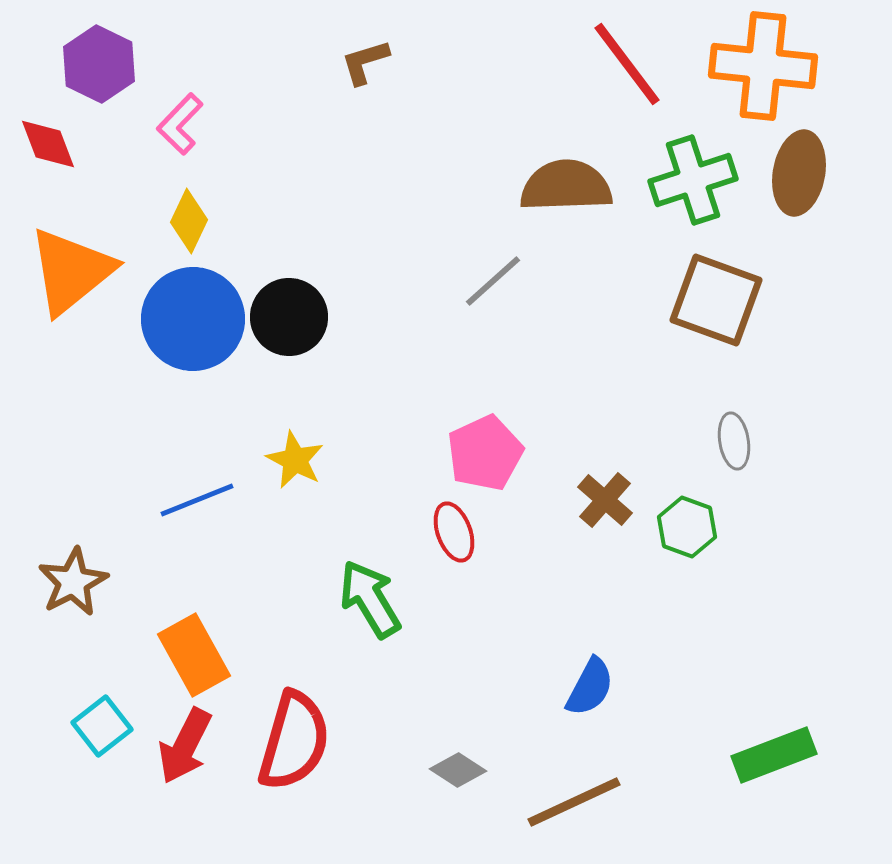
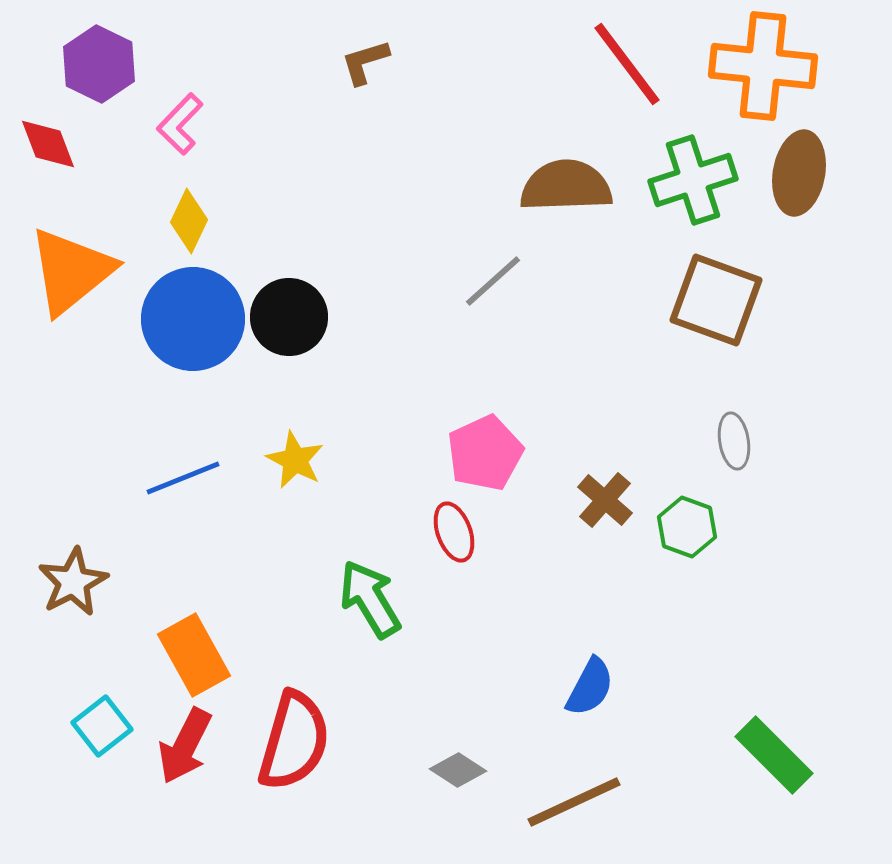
blue line: moved 14 px left, 22 px up
green rectangle: rotated 66 degrees clockwise
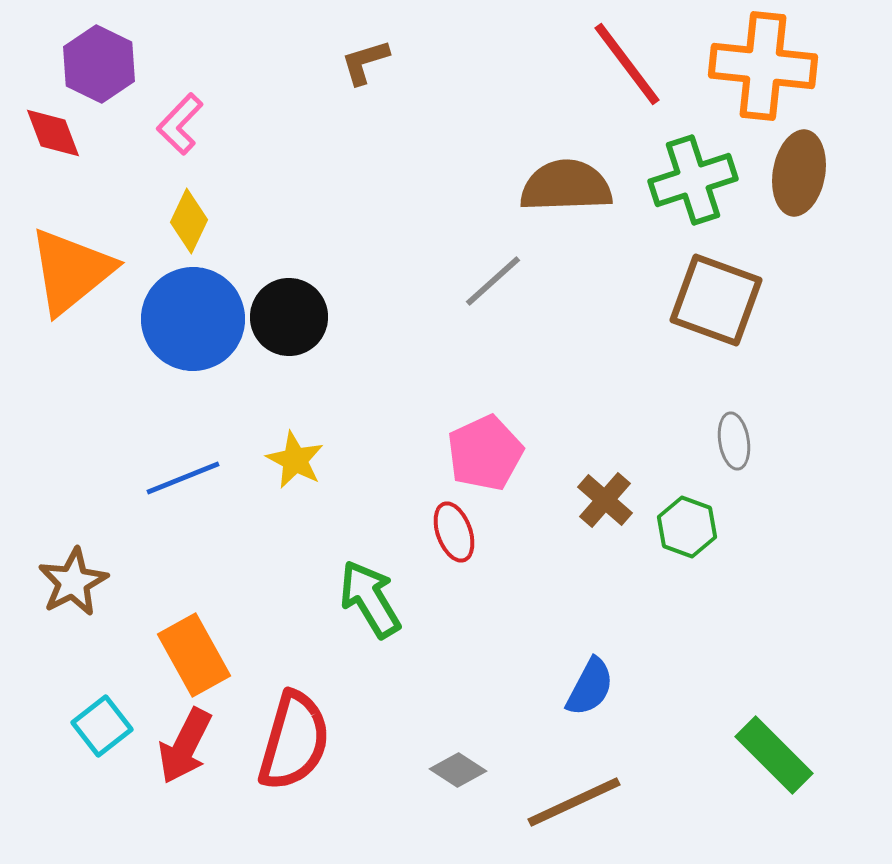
red diamond: moved 5 px right, 11 px up
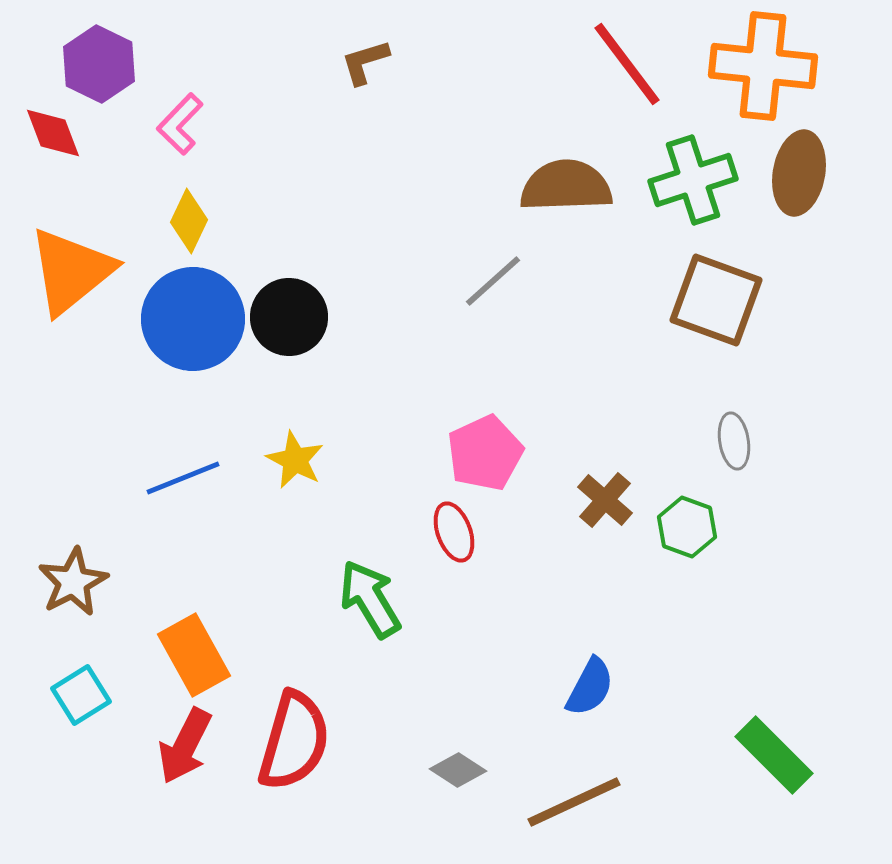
cyan square: moved 21 px left, 31 px up; rotated 6 degrees clockwise
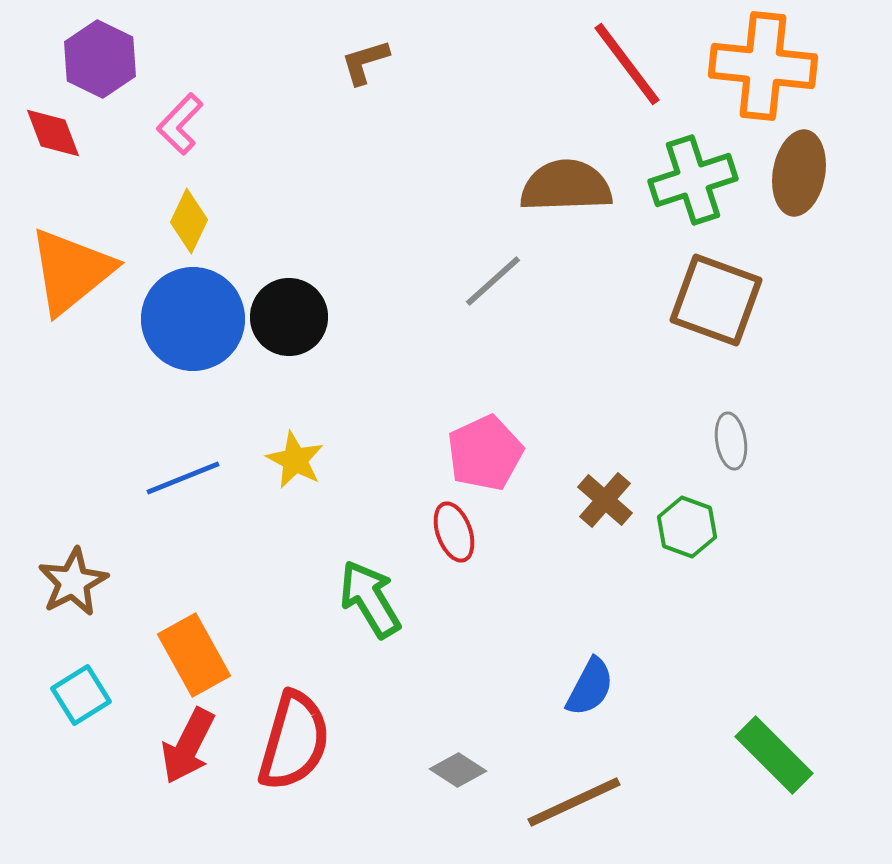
purple hexagon: moved 1 px right, 5 px up
gray ellipse: moved 3 px left
red arrow: moved 3 px right
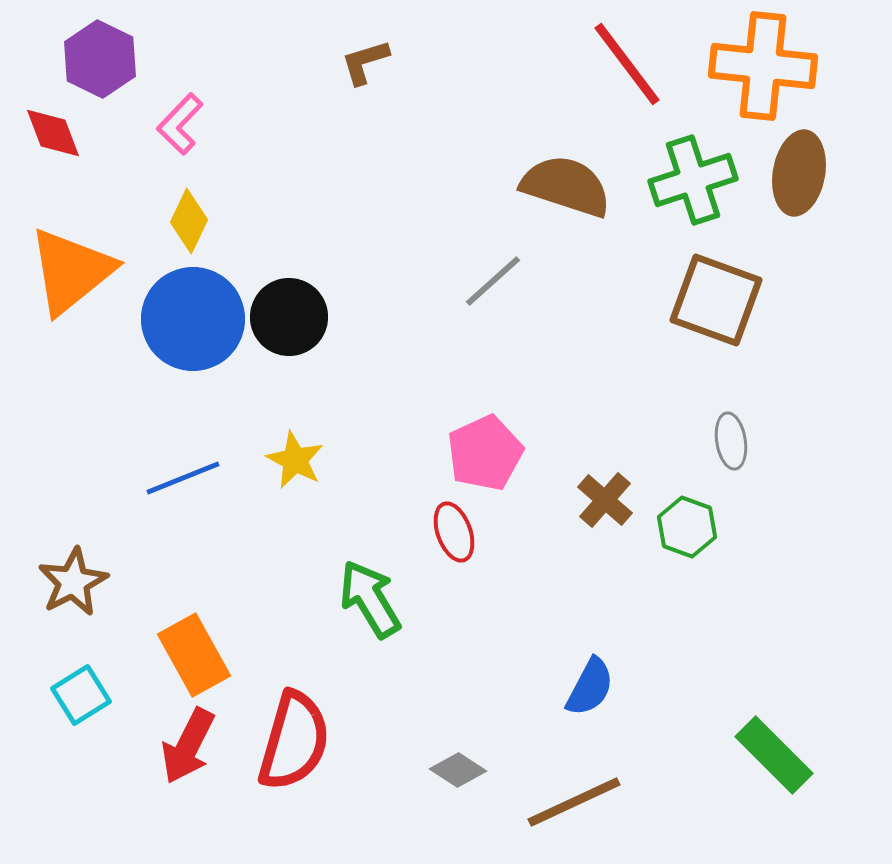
brown semicircle: rotated 20 degrees clockwise
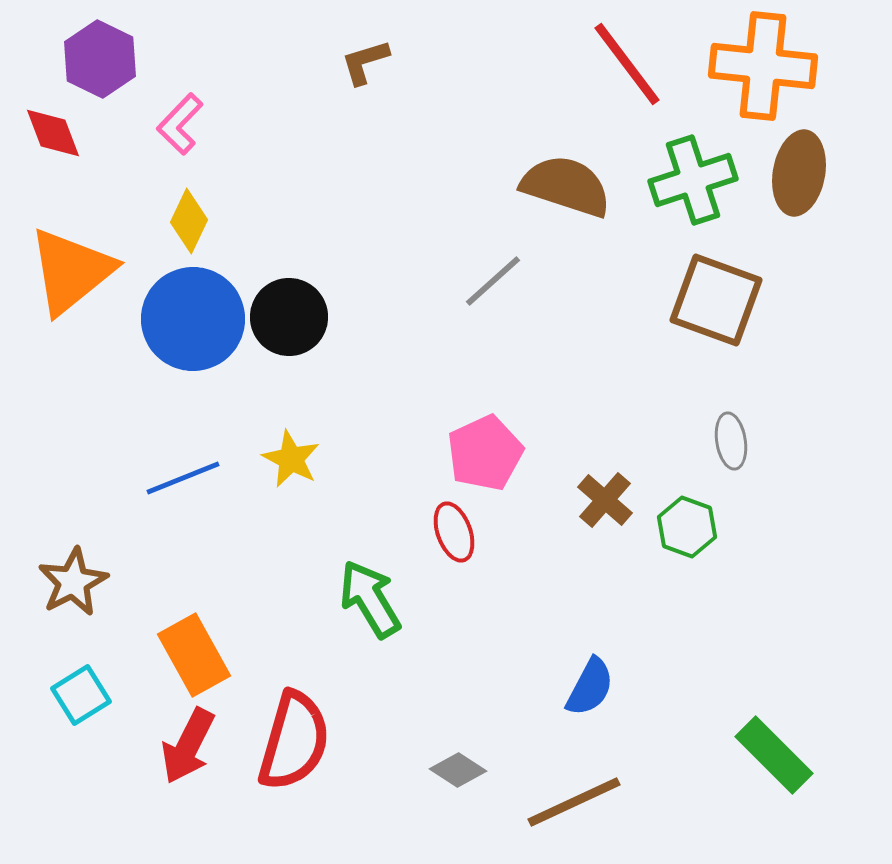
yellow star: moved 4 px left, 1 px up
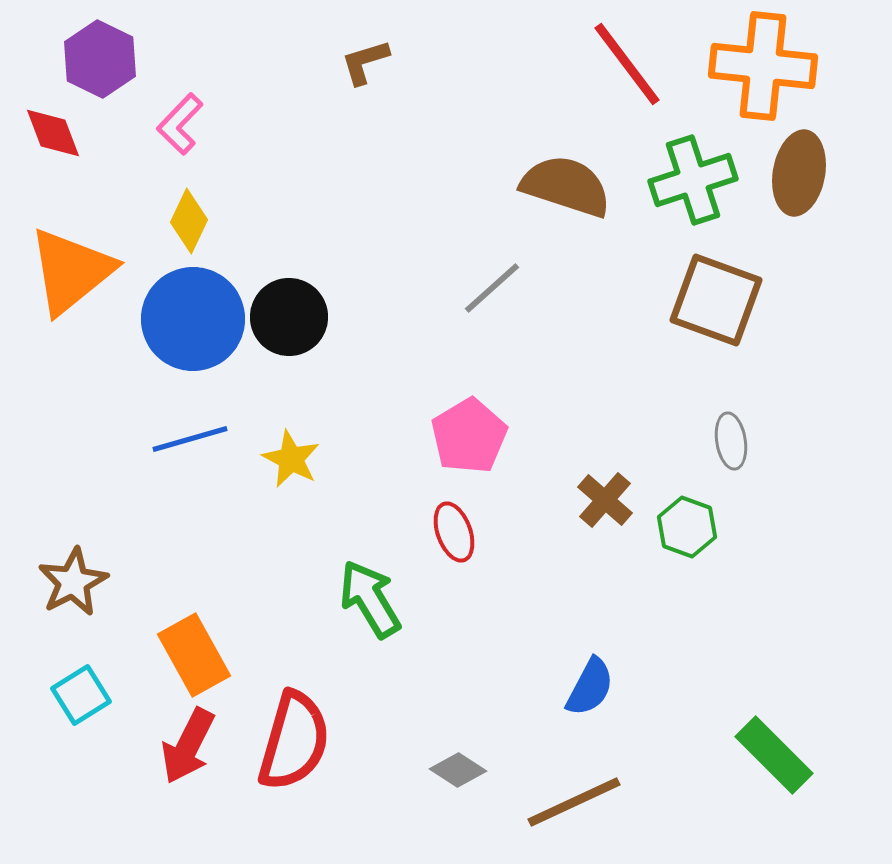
gray line: moved 1 px left, 7 px down
pink pentagon: moved 16 px left, 17 px up; rotated 6 degrees counterclockwise
blue line: moved 7 px right, 39 px up; rotated 6 degrees clockwise
